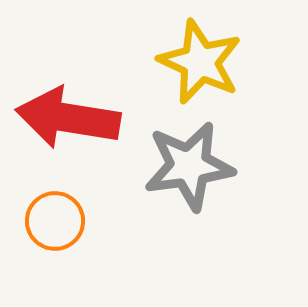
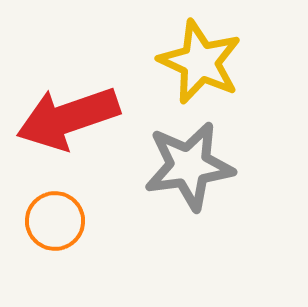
red arrow: rotated 28 degrees counterclockwise
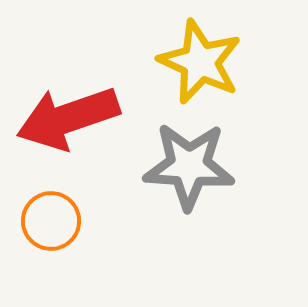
gray star: rotated 12 degrees clockwise
orange circle: moved 4 px left
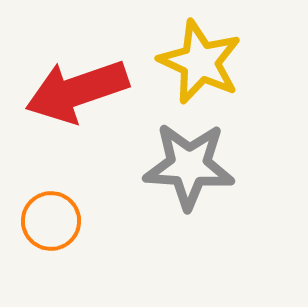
red arrow: moved 9 px right, 27 px up
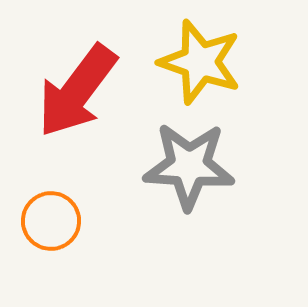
yellow star: rotated 6 degrees counterclockwise
red arrow: rotated 34 degrees counterclockwise
